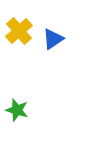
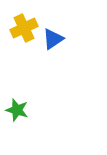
yellow cross: moved 5 px right, 3 px up; rotated 16 degrees clockwise
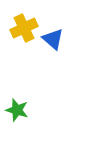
blue triangle: rotated 45 degrees counterclockwise
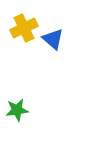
green star: rotated 25 degrees counterclockwise
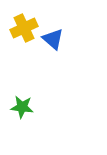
green star: moved 5 px right, 3 px up; rotated 15 degrees clockwise
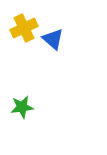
green star: rotated 15 degrees counterclockwise
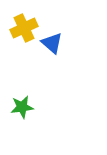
blue triangle: moved 1 px left, 4 px down
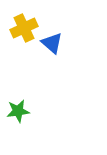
green star: moved 4 px left, 4 px down
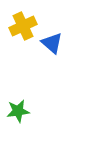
yellow cross: moved 1 px left, 2 px up
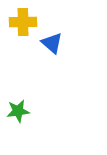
yellow cross: moved 4 px up; rotated 24 degrees clockwise
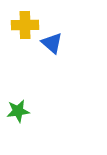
yellow cross: moved 2 px right, 3 px down
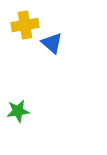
yellow cross: rotated 8 degrees counterclockwise
